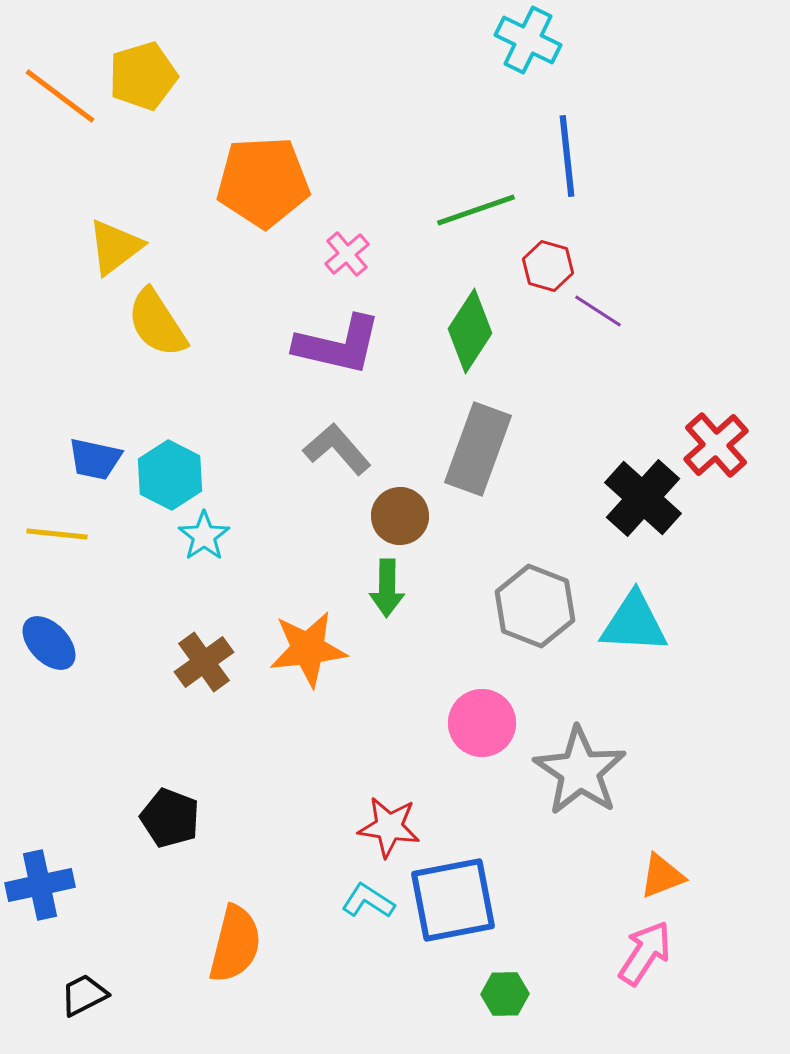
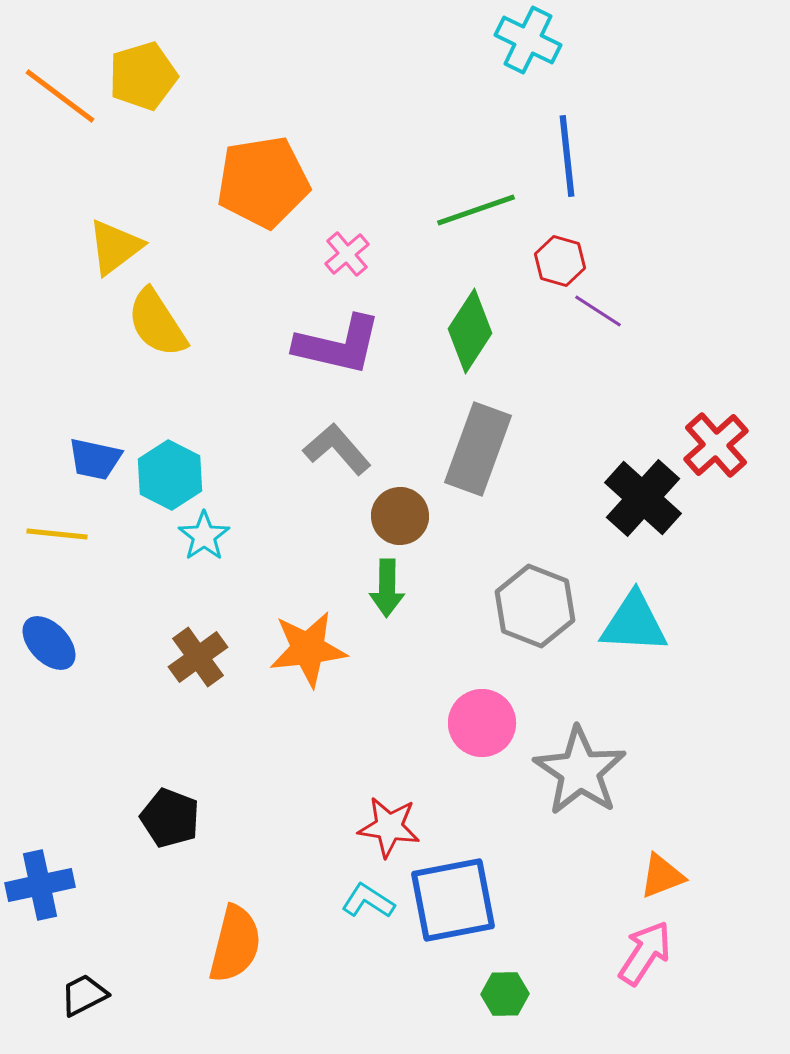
orange pentagon: rotated 6 degrees counterclockwise
red hexagon: moved 12 px right, 5 px up
brown cross: moved 6 px left, 5 px up
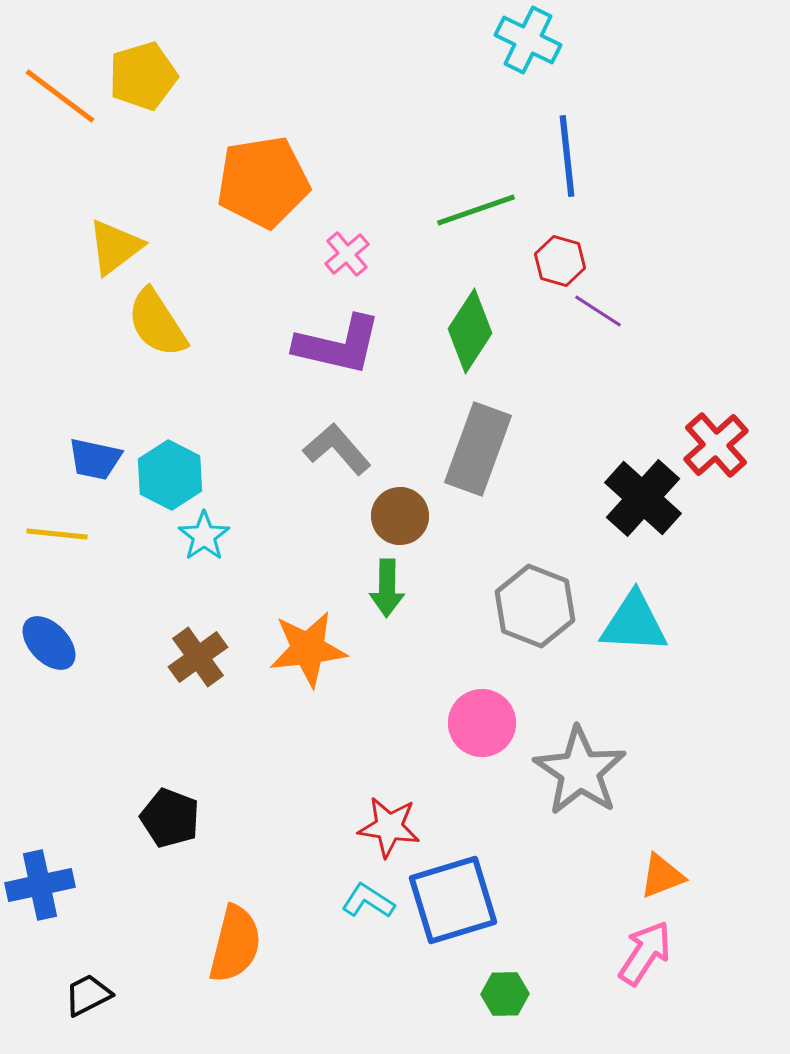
blue square: rotated 6 degrees counterclockwise
black trapezoid: moved 4 px right
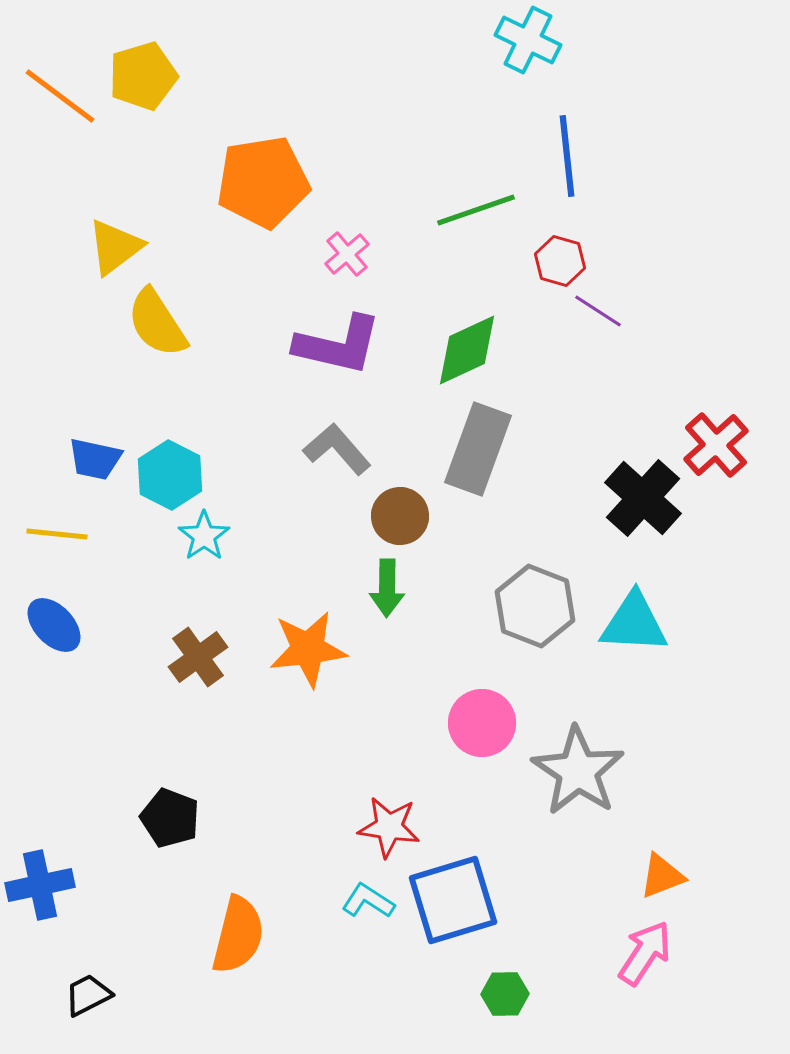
green diamond: moved 3 px left, 19 px down; rotated 32 degrees clockwise
blue ellipse: moved 5 px right, 18 px up
gray star: moved 2 px left
orange semicircle: moved 3 px right, 9 px up
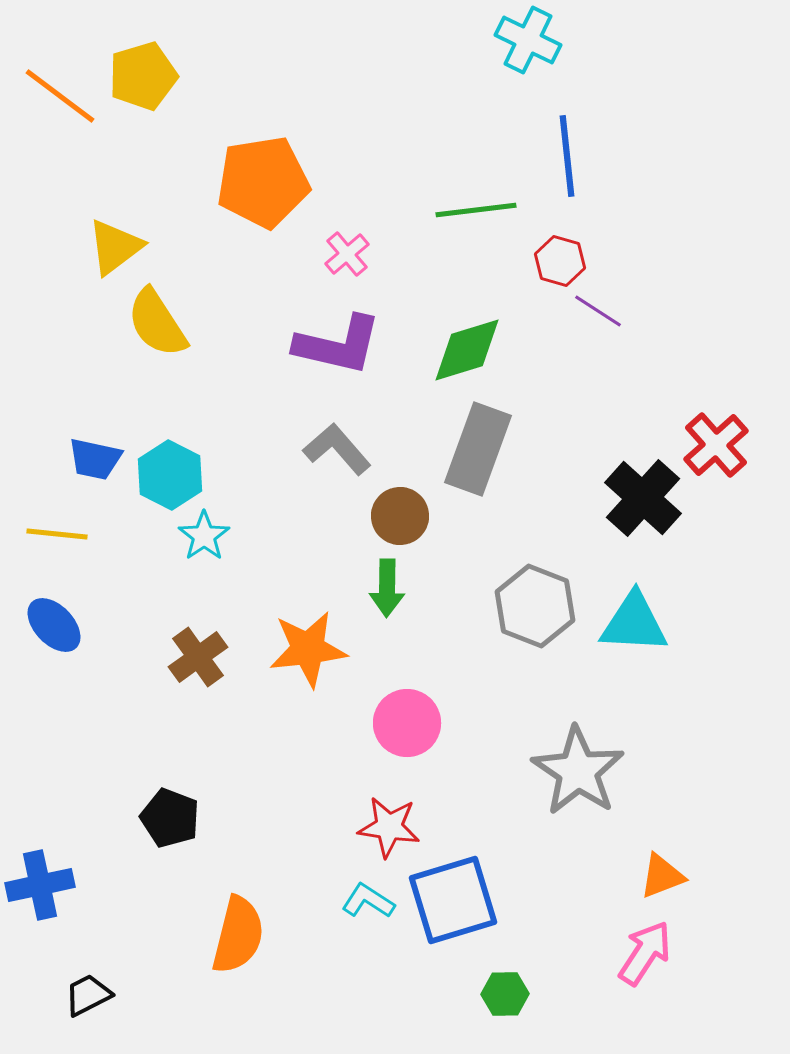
green line: rotated 12 degrees clockwise
green diamond: rotated 8 degrees clockwise
pink circle: moved 75 px left
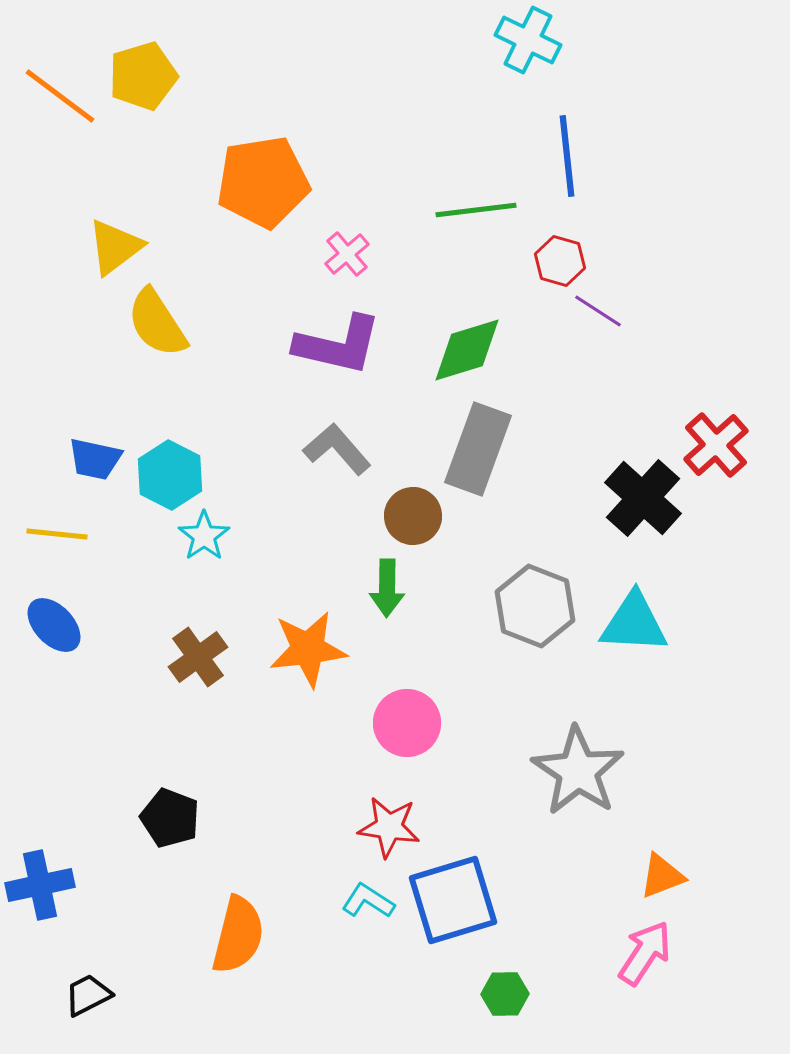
brown circle: moved 13 px right
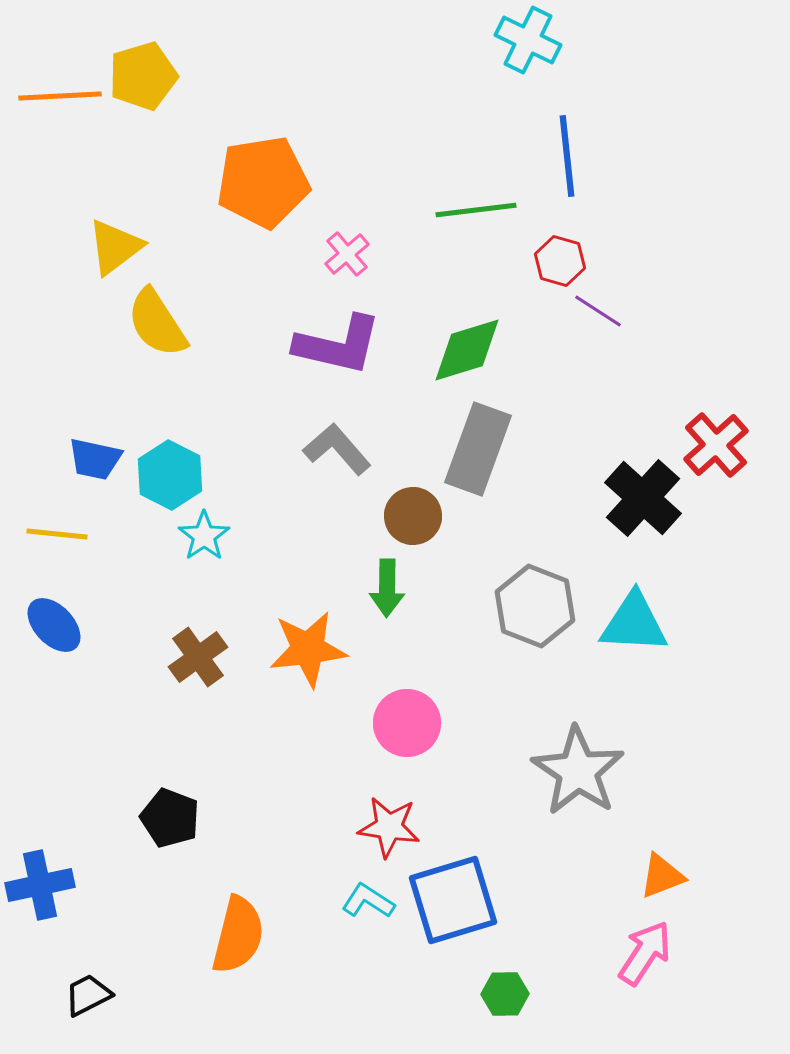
orange line: rotated 40 degrees counterclockwise
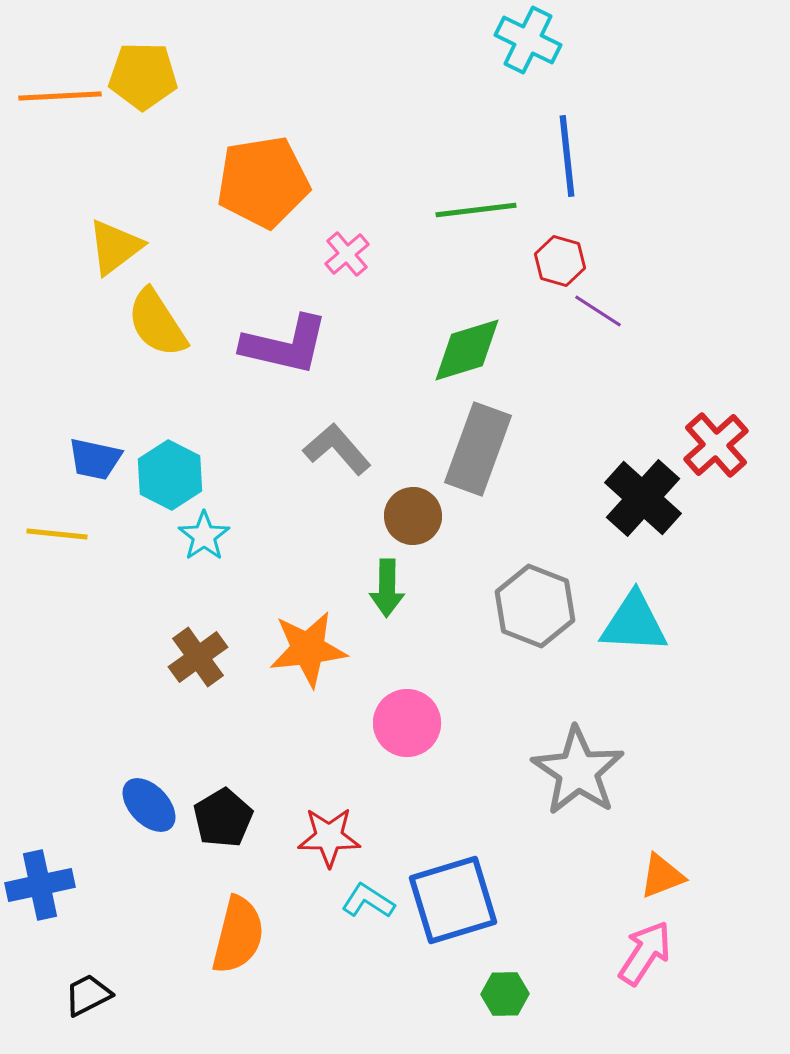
yellow pentagon: rotated 18 degrees clockwise
purple L-shape: moved 53 px left
blue ellipse: moved 95 px right, 180 px down
black pentagon: moved 53 px right; rotated 20 degrees clockwise
red star: moved 60 px left, 10 px down; rotated 8 degrees counterclockwise
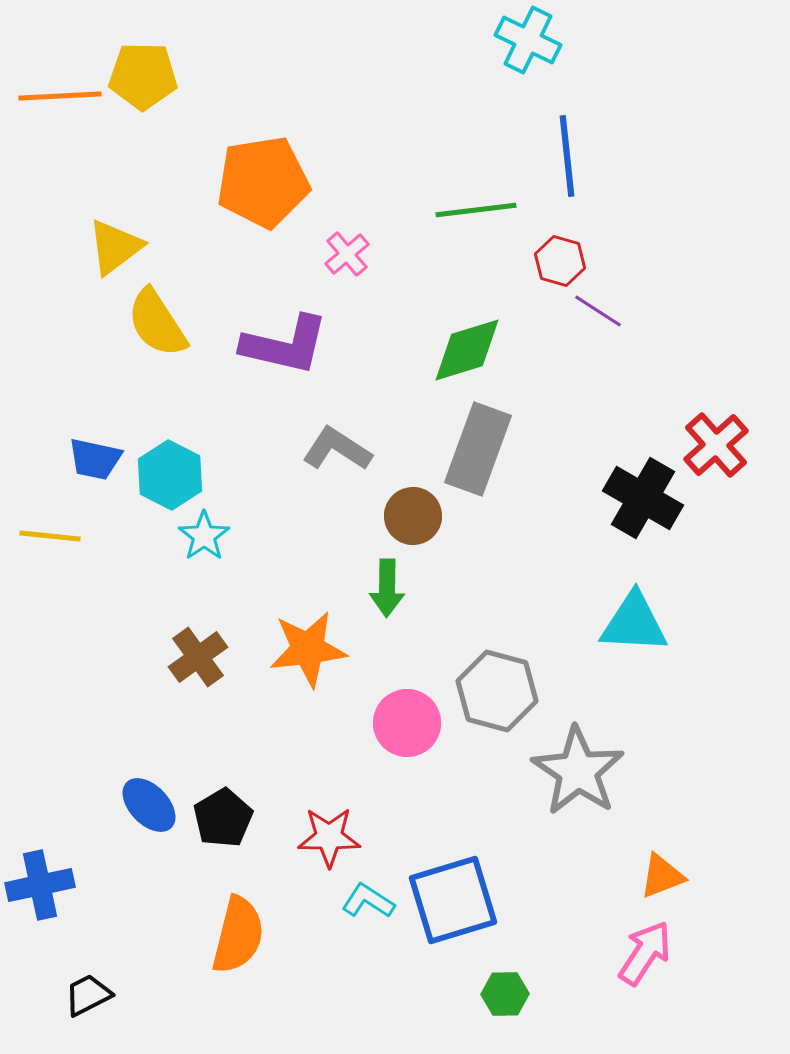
gray L-shape: rotated 16 degrees counterclockwise
black cross: rotated 12 degrees counterclockwise
yellow line: moved 7 px left, 2 px down
gray hexagon: moved 38 px left, 85 px down; rotated 6 degrees counterclockwise
